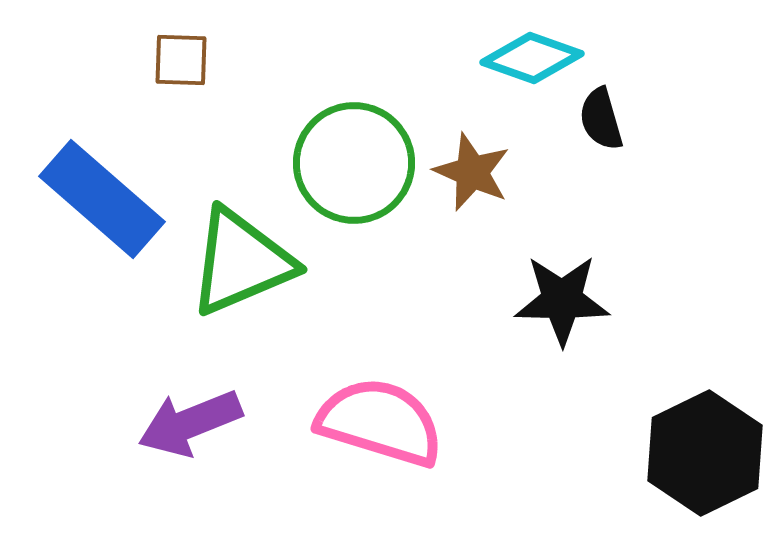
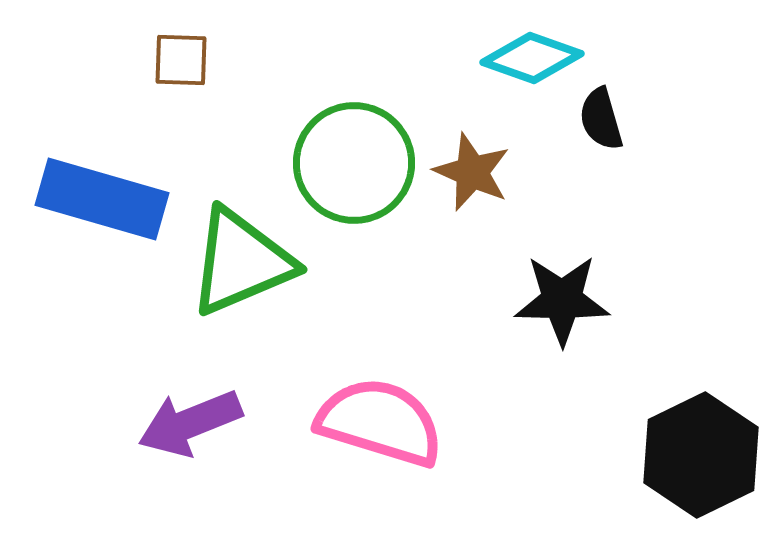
blue rectangle: rotated 25 degrees counterclockwise
black hexagon: moved 4 px left, 2 px down
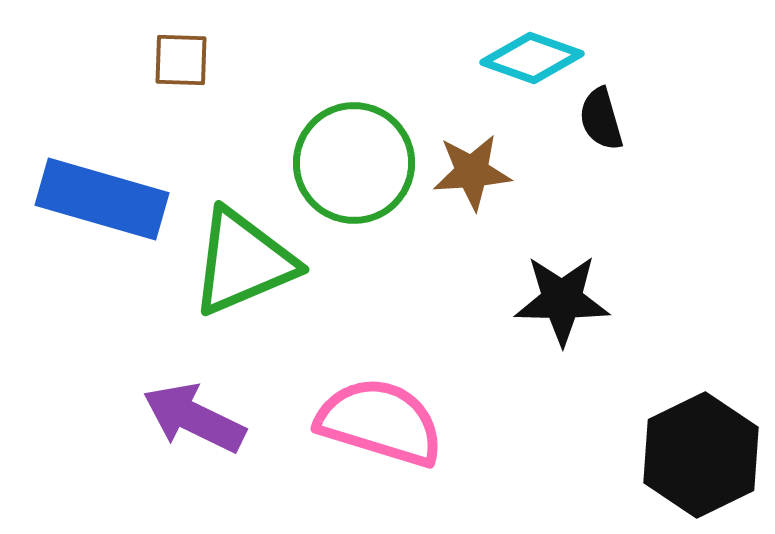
brown star: rotated 28 degrees counterclockwise
green triangle: moved 2 px right
purple arrow: moved 4 px right, 5 px up; rotated 48 degrees clockwise
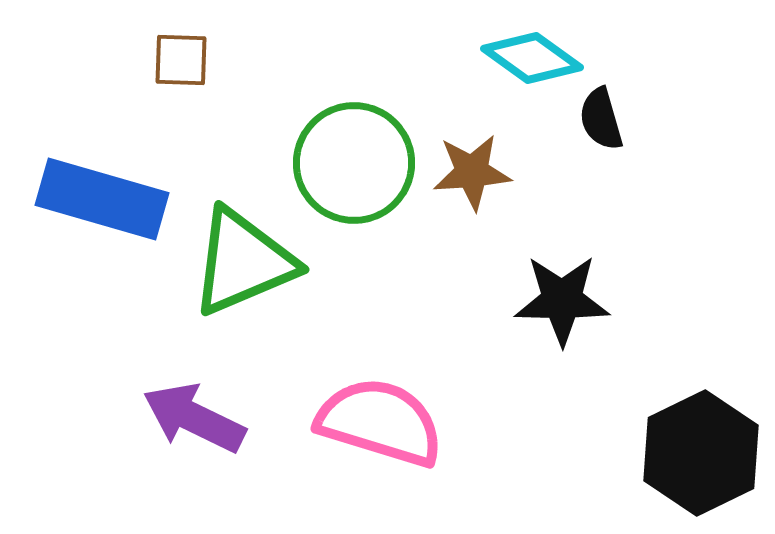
cyan diamond: rotated 16 degrees clockwise
black hexagon: moved 2 px up
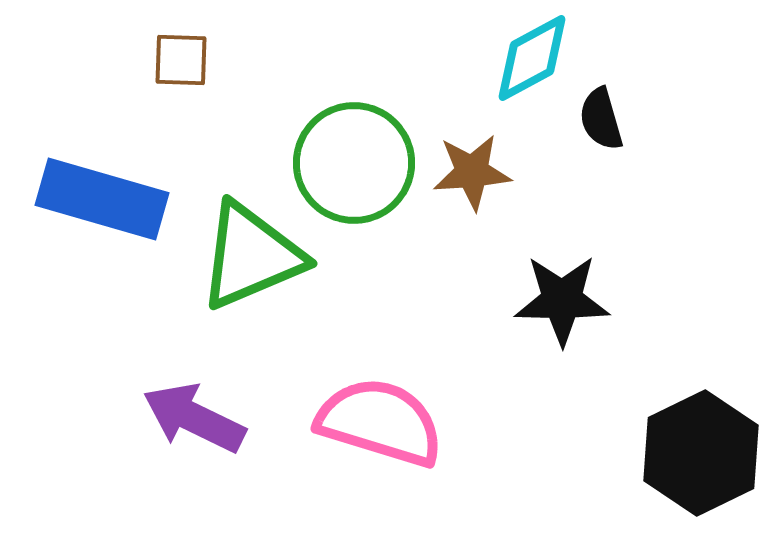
cyan diamond: rotated 64 degrees counterclockwise
green triangle: moved 8 px right, 6 px up
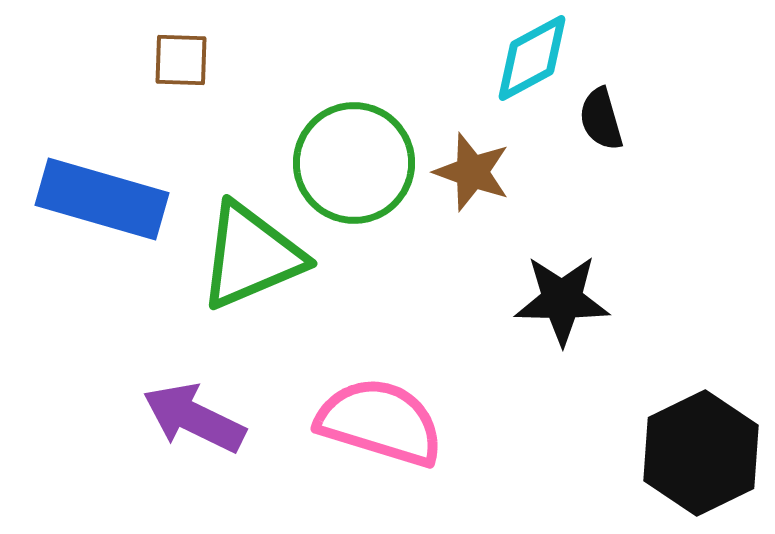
brown star: rotated 24 degrees clockwise
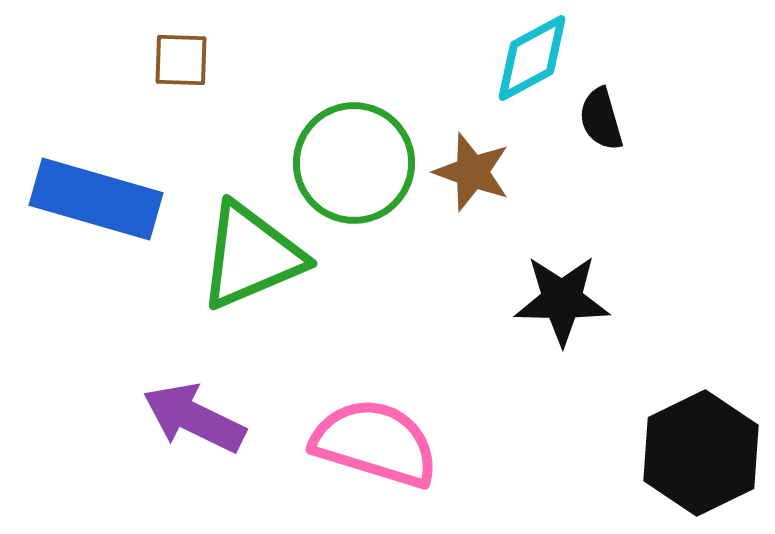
blue rectangle: moved 6 px left
pink semicircle: moved 5 px left, 21 px down
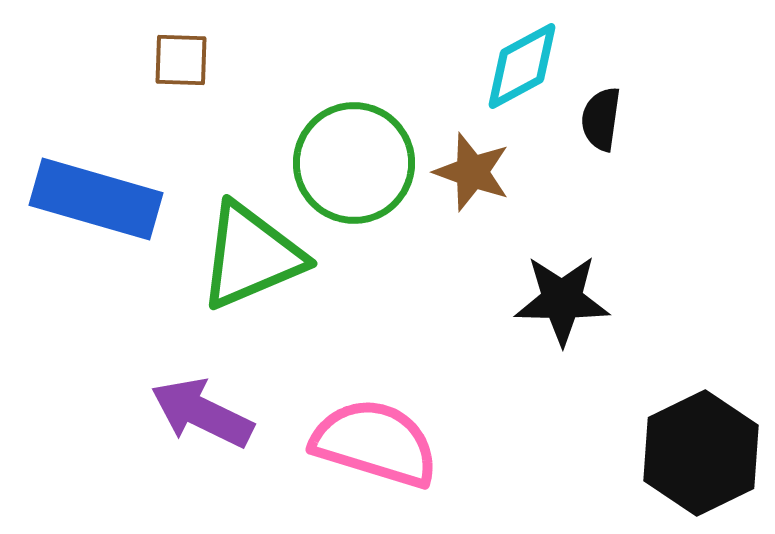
cyan diamond: moved 10 px left, 8 px down
black semicircle: rotated 24 degrees clockwise
purple arrow: moved 8 px right, 5 px up
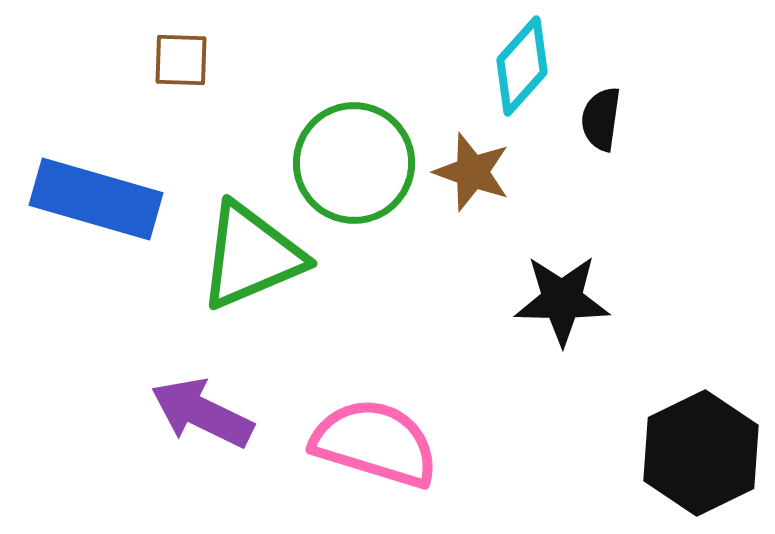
cyan diamond: rotated 20 degrees counterclockwise
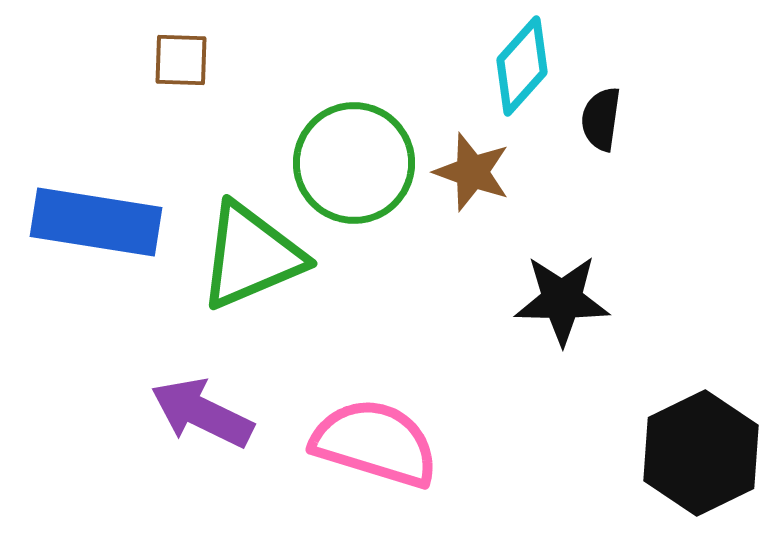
blue rectangle: moved 23 px down; rotated 7 degrees counterclockwise
